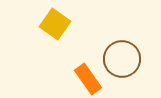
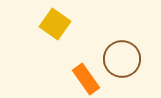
orange rectangle: moved 2 px left
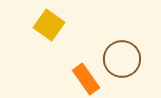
yellow square: moved 6 px left, 1 px down
